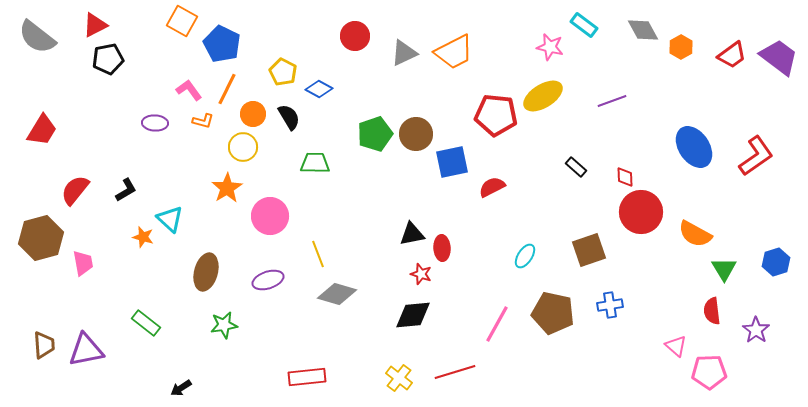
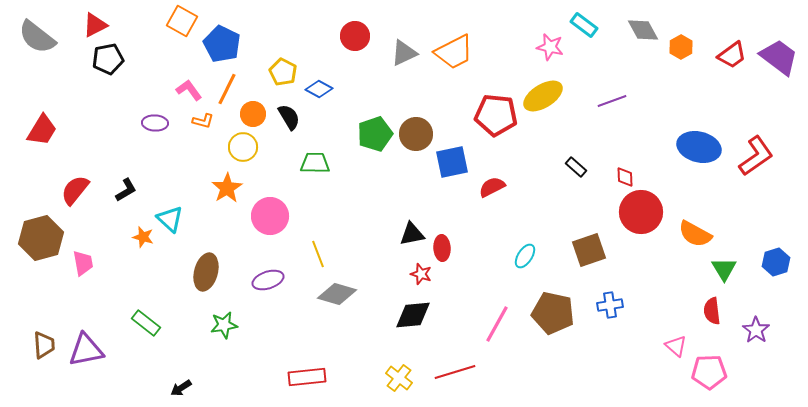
blue ellipse at (694, 147): moved 5 px right; rotated 42 degrees counterclockwise
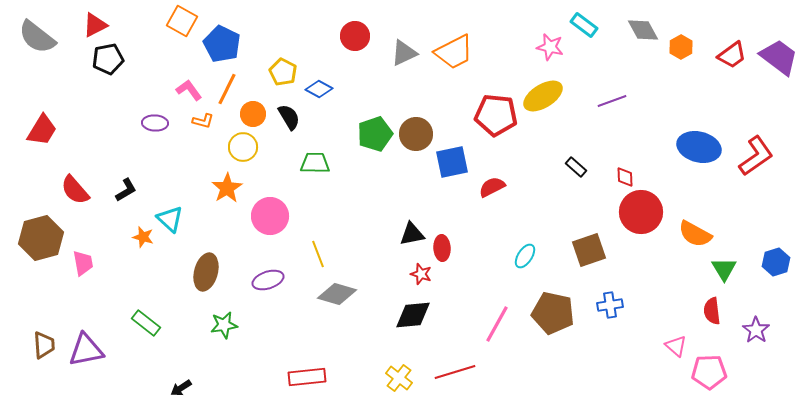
red semicircle at (75, 190): rotated 80 degrees counterclockwise
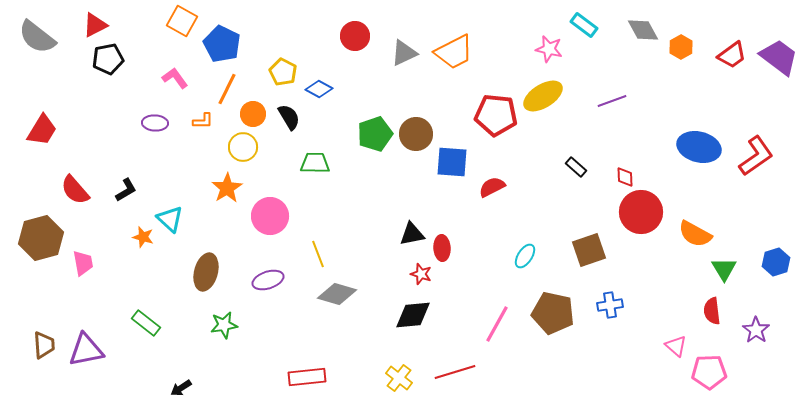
pink star at (550, 47): moved 1 px left, 2 px down
pink L-shape at (189, 90): moved 14 px left, 12 px up
orange L-shape at (203, 121): rotated 15 degrees counterclockwise
blue square at (452, 162): rotated 16 degrees clockwise
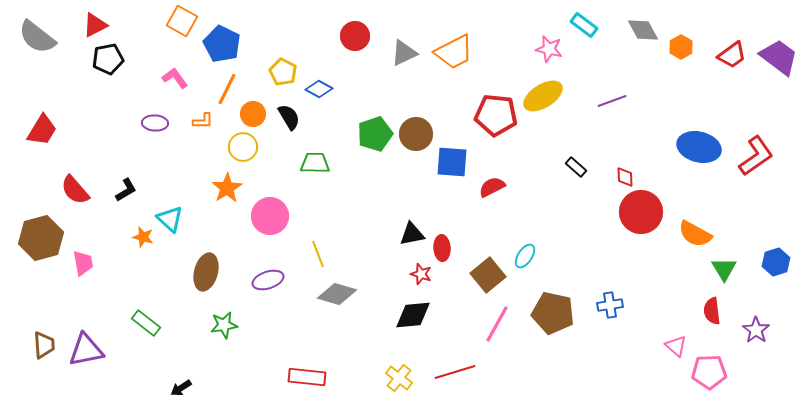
brown square at (589, 250): moved 101 px left, 25 px down; rotated 20 degrees counterclockwise
red rectangle at (307, 377): rotated 12 degrees clockwise
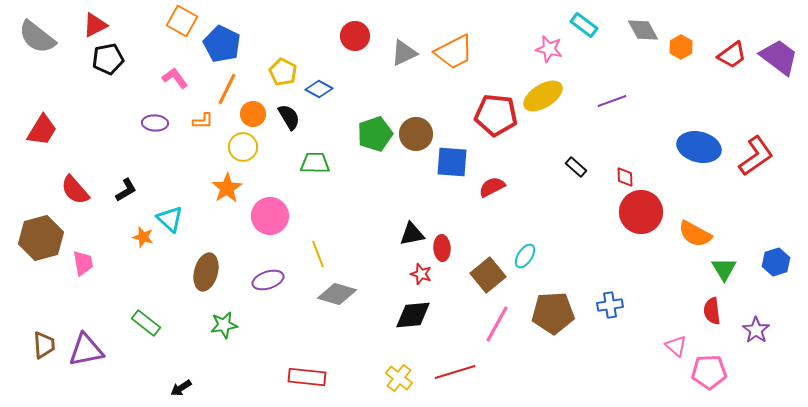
brown pentagon at (553, 313): rotated 15 degrees counterclockwise
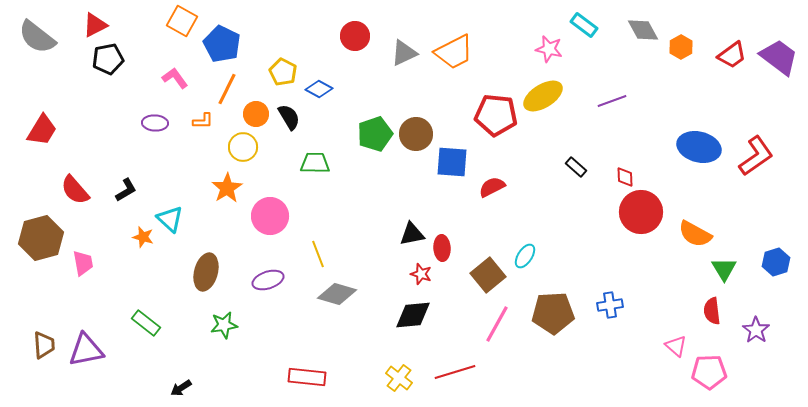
orange circle at (253, 114): moved 3 px right
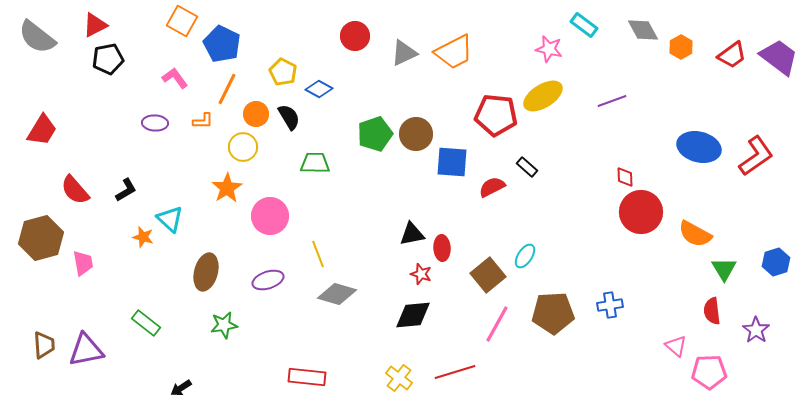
black rectangle at (576, 167): moved 49 px left
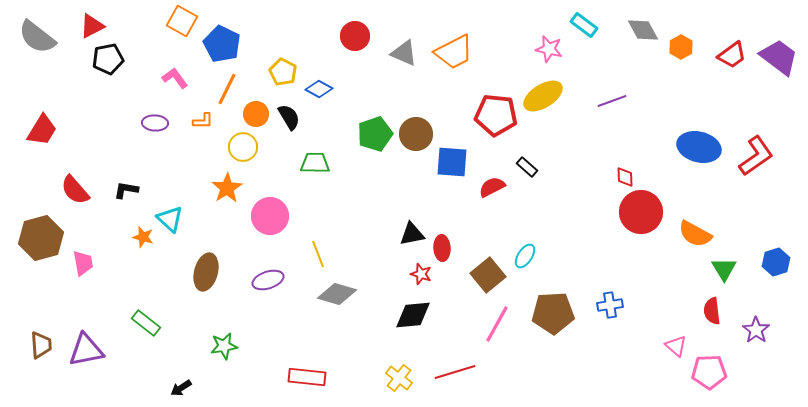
red triangle at (95, 25): moved 3 px left, 1 px down
gray triangle at (404, 53): rotated 48 degrees clockwise
black L-shape at (126, 190): rotated 140 degrees counterclockwise
green star at (224, 325): moved 21 px down
brown trapezoid at (44, 345): moved 3 px left
